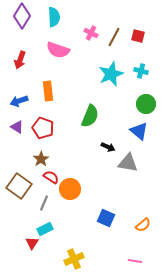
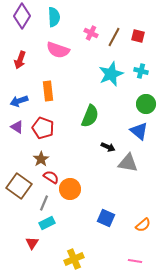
cyan rectangle: moved 2 px right, 6 px up
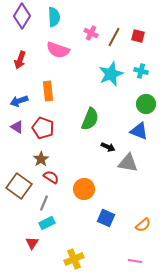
green semicircle: moved 3 px down
blue triangle: rotated 18 degrees counterclockwise
orange circle: moved 14 px right
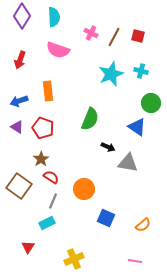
green circle: moved 5 px right, 1 px up
blue triangle: moved 2 px left, 4 px up; rotated 12 degrees clockwise
gray line: moved 9 px right, 2 px up
red triangle: moved 4 px left, 4 px down
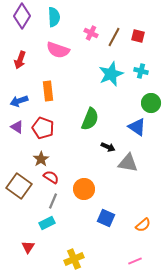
pink line: rotated 32 degrees counterclockwise
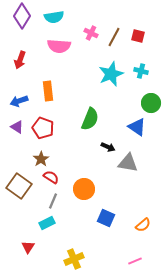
cyan semicircle: rotated 84 degrees clockwise
pink semicircle: moved 1 px right, 4 px up; rotated 15 degrees counterclockwise
